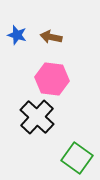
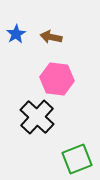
blue star: moved 1 px left, 1 px up; rotated 24 degrees clockwise
pink hexagon: moved 5 px right
green square: moved 1 px down; rotated 32 degrees clockwise
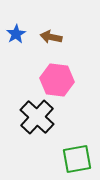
pink hexagon: moved 1 px down
green square: rotated 12 degrees clockwise
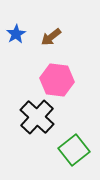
brown arrow: rotated 50 degrees counterclockwise
green square: moved 3 px left, 9 px up; rotated 28 degrees counterclockwise
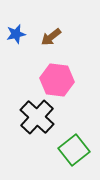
blue star: rotated 18 degrees clockwise
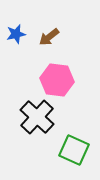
brown arrow: moved 2 px left
green square: rotated 28 degrees counterclockwise
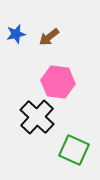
pink hexagon: moved 1 px right, 2 px down
